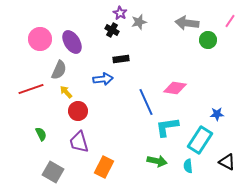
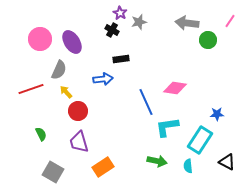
orange rectangle: moved 1 px left; rotated 30 degrees clockwise
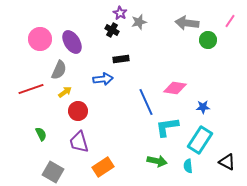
yellow arrow: moved 1 px left; rotated 96 degrees clockwise
blue star: moved 14 px left, 7 px up
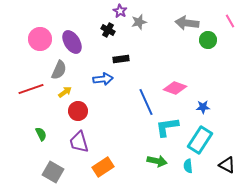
purple star: moved 2 px up
pink line: rotated 64 degrees counterclockwise
black cross: moved 4 px left
pink diamond: rotated 10 degrees clockwise
black triangle: moved 3 px down
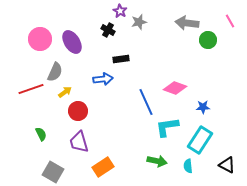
gray semicircle: moved 4 px left, 2 px down
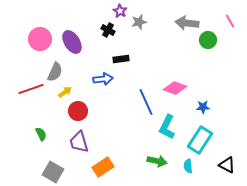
cyan L-shape: rotated 55 degrees counterclockwise
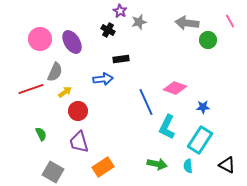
green arrow: moved 3 px down
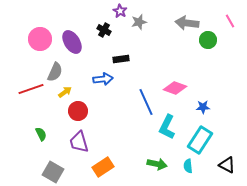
black cross: moved 4 px left
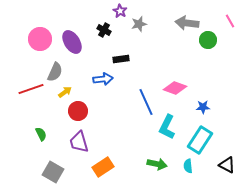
gray star: moved 2 px down
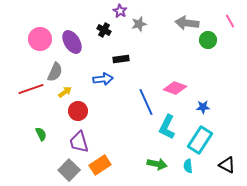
orange rectangle: moved 3 px left, 2 px up
gray square: moved 16 px right, 2 px up; rotated 15 degrees clockwise
